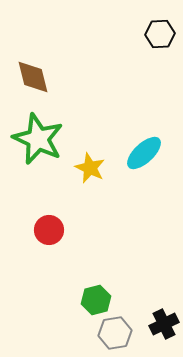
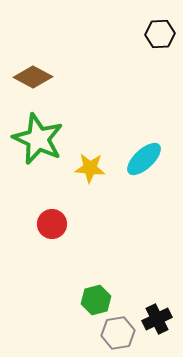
brown diamond: rotated 48 degrees counterclockwise
cyan ellipse: moved 6 px down
yellow star: rotated 20 degrees counterclockwise
red circle: moved 3 px right, 6 px up
black cross: moved 7 px left, 5 px up
gray hexagon: moved 3 px right
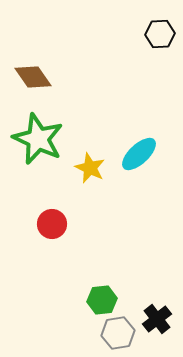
brown diamond: rotated 27 degrees clockwise
cyan ellipse: moved 5 px left, 5 px up
yellow star: rotated 20 degrees clockwise
green hexagon: moved 6 px right; rotated 8 degrees clockwise
black cross: rotated 12 degrees counterclockwise
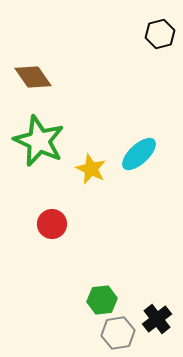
black hexagon: rotated 12 degrees counterclockwise
green star: moved 1 px right, 2 px down
yellow star: moved 1 px right, 1 px down
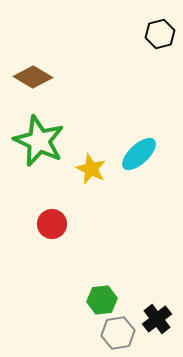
brown diamond: rotated 24 degrees counterclockwise
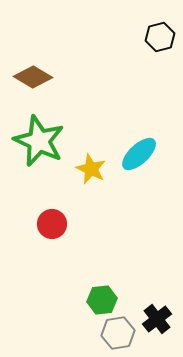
black hexagon: moved 3 px down
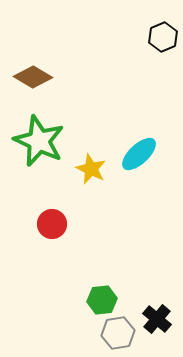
black hexagon: moved 3 px right; rotated 8 degrees counterclockwise
black cross: rotated 12 degrees counterclockwise
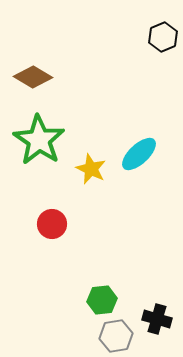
green star: moved 1 px up; rotated 9 degrees clockwise
black cross: rotated 24 degrees counterclockwise
gray hexagon: moved 2 px left, 3 px down
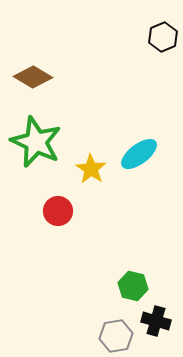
green star: moved 3 px left, 2 px down; rotated 9 degrees counterclockwise
cyan ellipse: rotated 6 degrees clockwise
yellow star: rotated 8 degrees clockwise
red circle: moved 6 px right, 13 px up
green hexagon: moved 31 px right, 14 px up; rotated 20 degrees clockwise
black cross: moved 1 px left, 2 px down
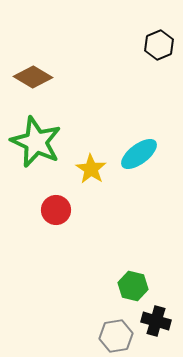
black hexagon: moved 4 px left, 8 px down
red circle: moved 2 px left, 1 px up
